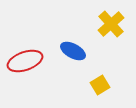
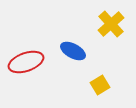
red ellipse: moved 1 px right, 1 px down
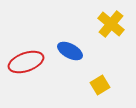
yellow cross: rotated 8 degrees counterclockwise
blue ellipse: moved 3 px left
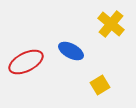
blue ellipse: moved 1 px right
red ellipse: rotated 8 degrees counterclockwise
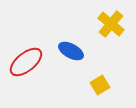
red ellipse: rotated 12 degrees counterclockwise
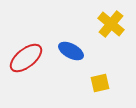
red ellipse: moved 4 px up
yellow square: moved 2 px up; rotated 18 degrees clockwise
